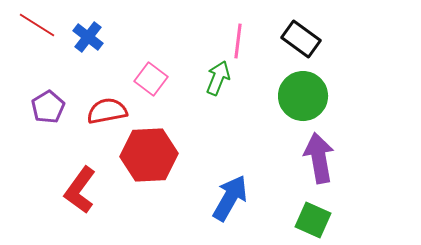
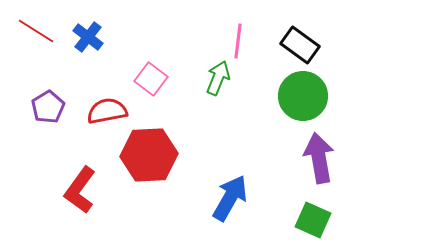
red line: moved 1 px left, 6 px down
black rectangle: moved 1 px left, 6 px down
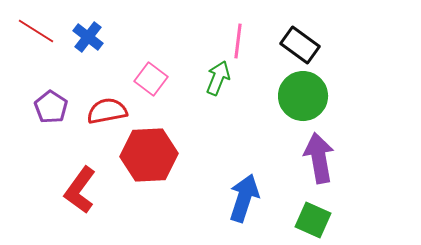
purple pentagon: moved 3 px right; rotated 8 degrees counterclockwise
blue arrow: moved 14 px right; rotated 12 degrees counterclockwise
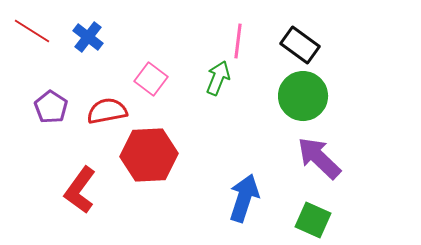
red line: moved 4 px left
purple arrow: rotated 36 degrees counterclockwise
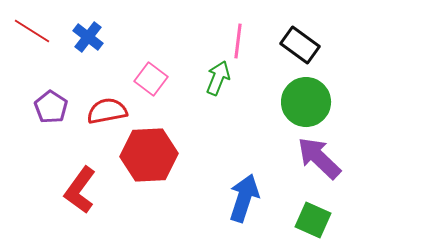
green circle: moved 3 px right, 6 px down
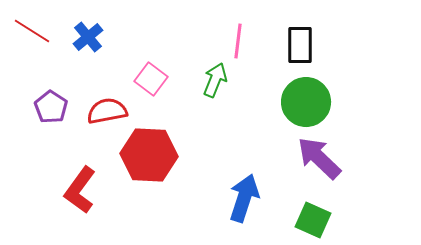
blue cross: rotated 12 degrees clockwise
black rectangle: rotated 54 degrees clockwise
green arrow: moved 3 px left, 2 px down
red hexagon: rotated 6 degrees clockwise
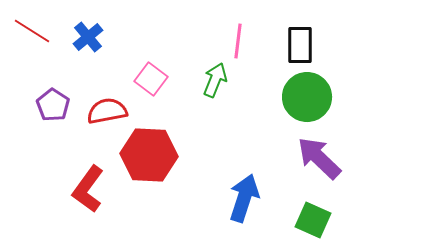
green circle: moved 1 px right, 5 px up
purple pentagon: moved 2 px right, 2 px up
red L-shape: moved 8 px right, 1 px up
